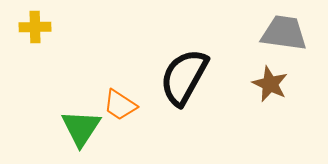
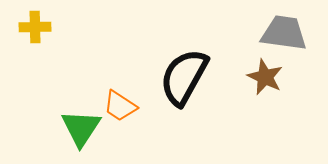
brown star: moved 5 px left, 7 px up
orange trapezoid: moved 1 px down
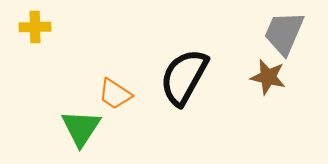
gray trapezoid: rotated 75 degrees counterclockwise
brown star: moved 3 px right; rotated 12 degrees counterclockwise
orange trapezoid: moved 5 px left, 12 px up
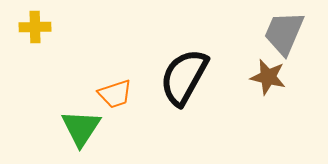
orange trapezoid: rotated 51 degrees counterclockwise
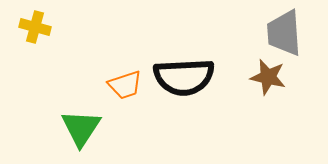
yellow cross: rotated 16 degrees clockwise
gray trapezoid: rotated 27 degrees counterclockwise
black semicircle: rotated 122 degrees counterclockwise
orange trapezoid: moved 10 px right, 9 px up
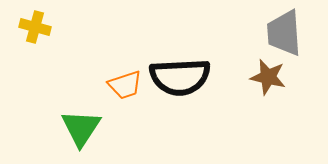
black semicircle: moved 4 px left
